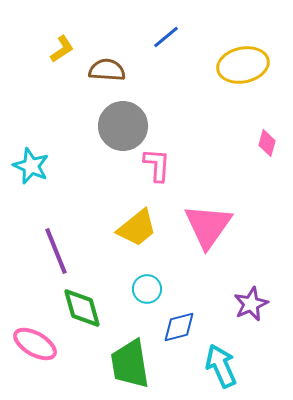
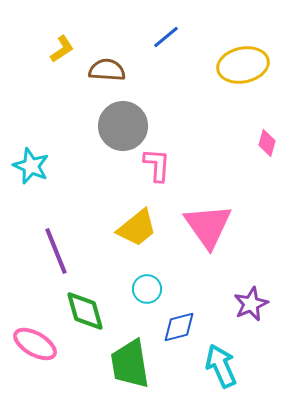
pink triangle: rotated 10 degrees counterclockwise
green diamond: moved 3 px right, 3 px down
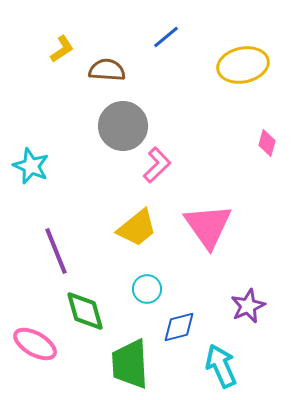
pink L-shape: rotated 42 degrees clockwise
purple star: moved 3 px left, 2 px down
green trapezoid: rotated 6 degrees clockwise
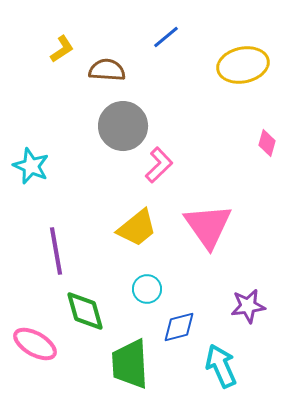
pink L-shape: moved 2 px right
purple line: rotated 12 degrees clockwise
purple star: rotated 16 degrees clockwise
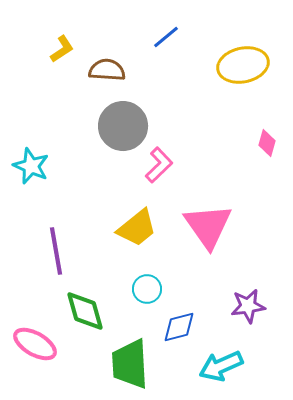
cyan arrow: rotated 90 degrees counterclockwise
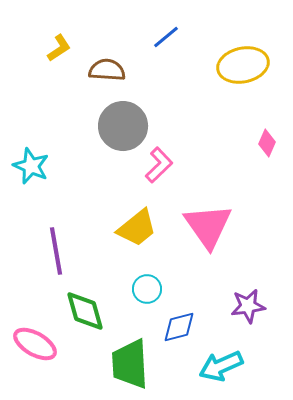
yellow L-shape: moved 3 px left, 1 px up
pink diamond: rotated 8 degrees clockwise
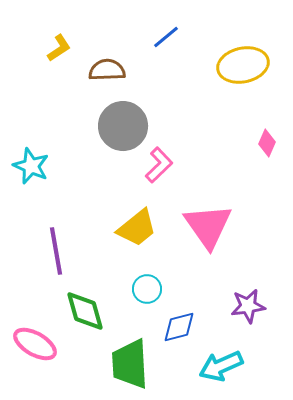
brown semicircle: rotated 6 degrees counterclockwise
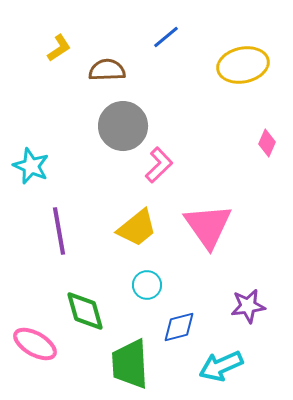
purple line: moved 3 px right, 20 px up
cyan circle: moved 4 px up
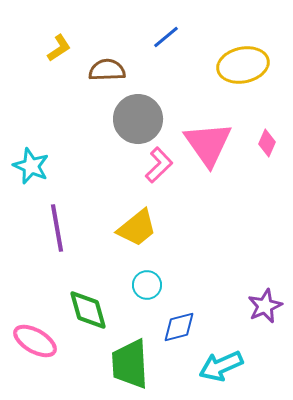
gray circle: moved 15 px right, 7 px up
pink triangle: moved 82 px up
purple line: moved 2 px left, 3 px up
purple star: moved 17 px right; rotated 16 degrees counterclockwise
green diamond: moved 3 px right, 1 px up
pink ellipse: moved 3 px up
